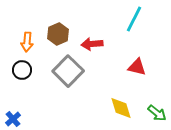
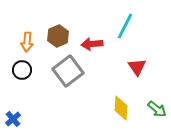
cyan line: moved 9 px left, 7 px down
brown hexagon: moved 2 px down
red triangle: rotated 42 degrees clockwise
gray square: rotated 8 degrees clockwise
yellow diamond: rotated 20 degrees clockwise
green arrow: moved 4 px up
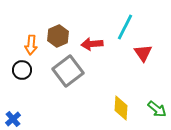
cyan line: moved 1 px down
orange arrow: moved 4 px right, 3 px down
red triangle: moved 6 px right, 14 px up
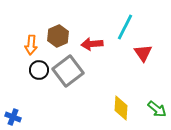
black circle: moved 17 px right
blue cross: moved 2 px up; rotated 28 degrees counterclockwise
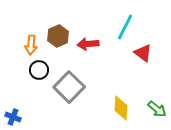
red arrow: moved 4 px left
red triangle: rotated 18 degrees counterclockwise
gray square: moved 1 px right, 16 px down; rotated 8 degrees counterclockwise
